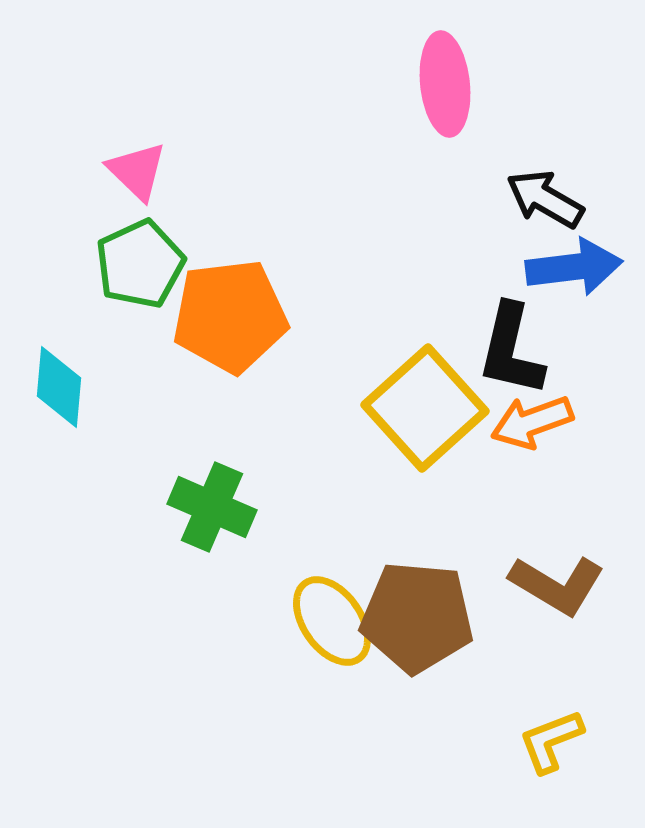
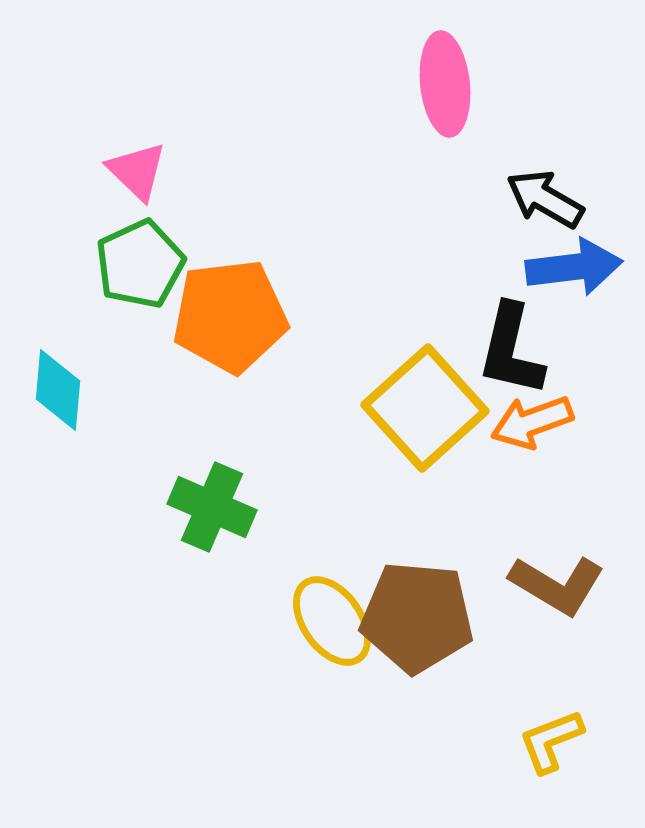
cyan diamond: moved 1 px left, 3 px down
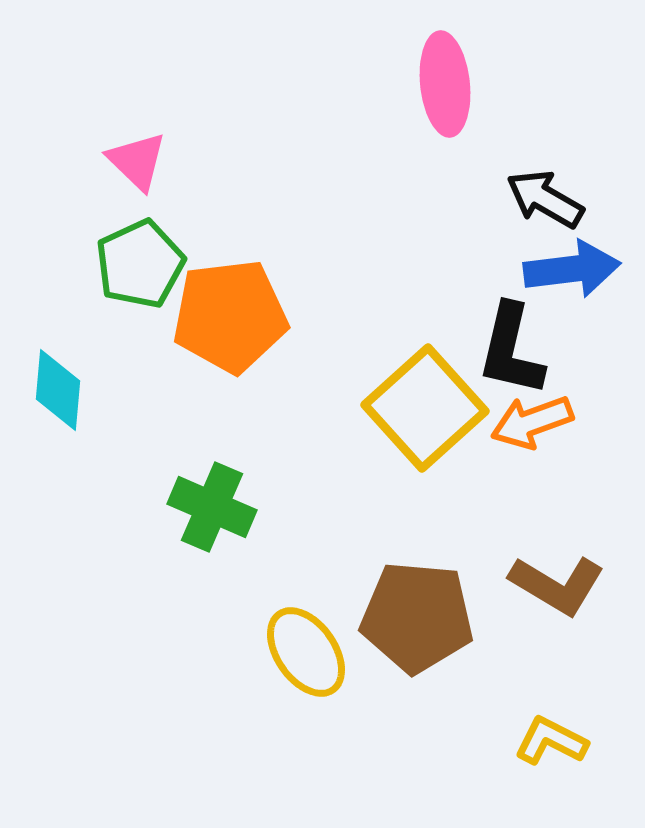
pink triangle: moved 10 px up
blue arrow: moved 2 px left, 2 px down
yellow ellipse: moved 26 px left, 31 px down
yellow L-shape: rotated 48 degrees clockwise
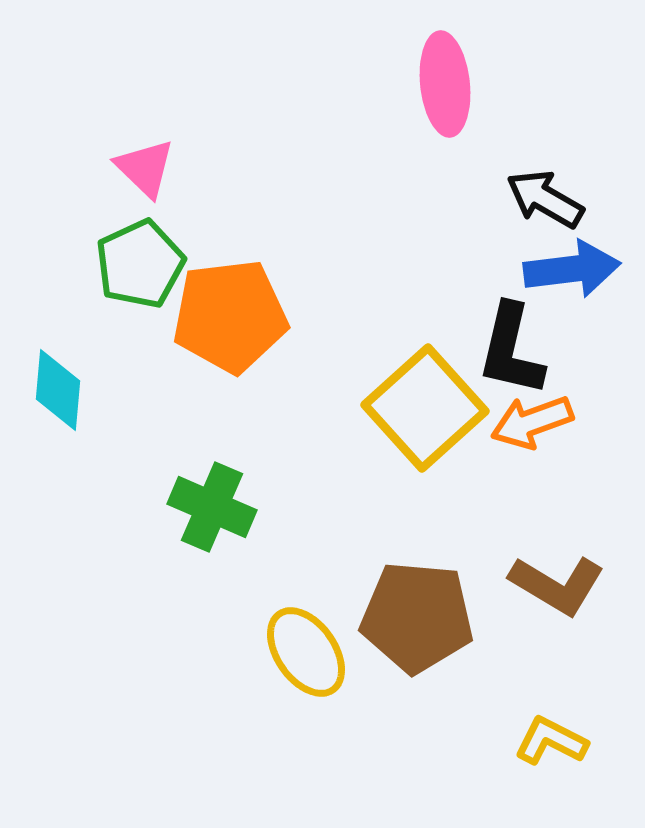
pink triangle: moved 8 px right, 7 px down
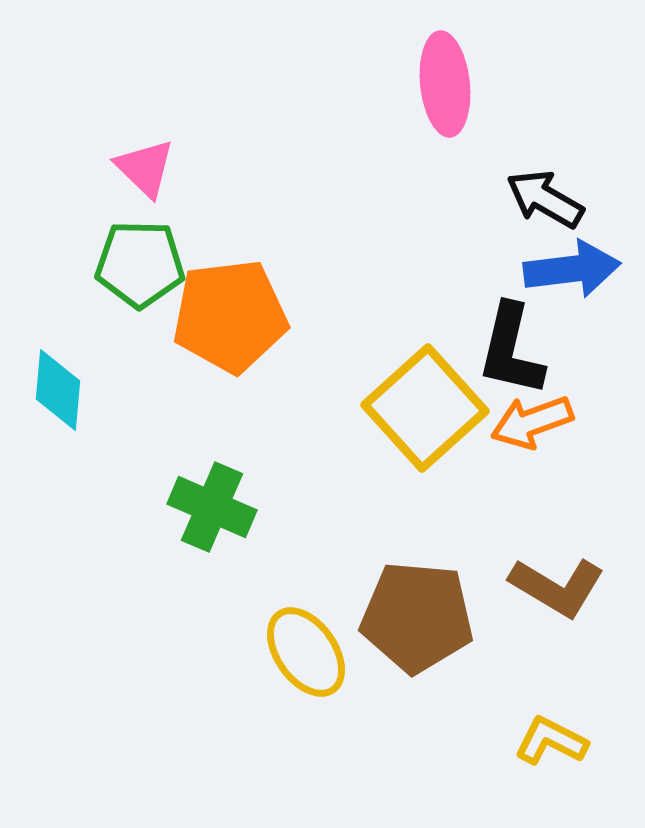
green pentagon: rotated 26 degrees clockwise
brown L-shape: moved 2 px down
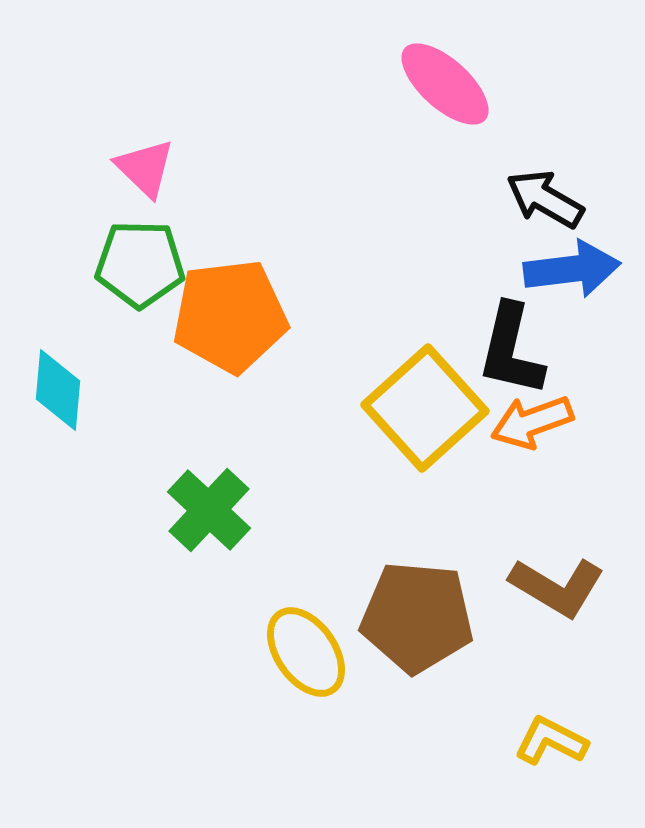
pink ellipse: rotated 42 degrees counterclockwise
green cross: moved 3 px left, 3 px down; rotated 20 degrees clockwise
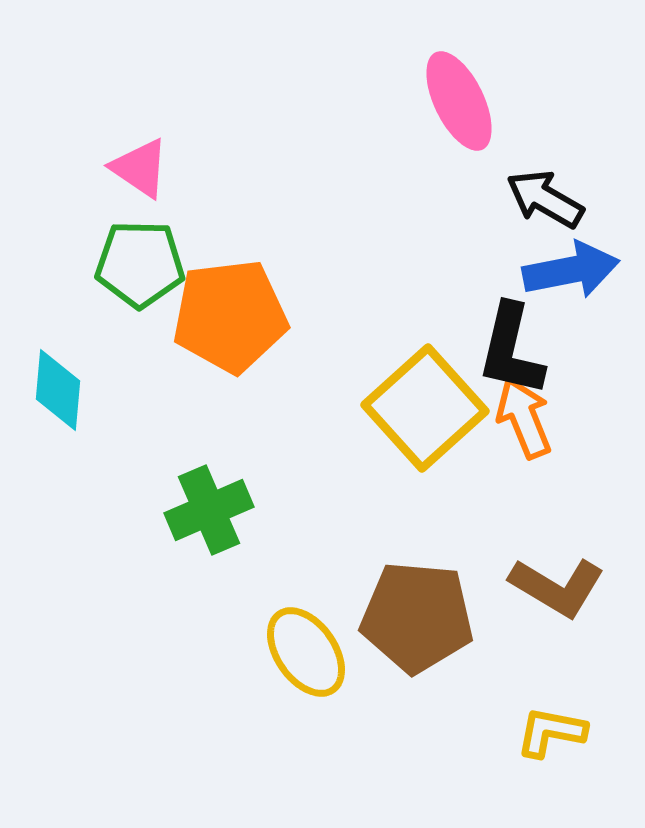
pink ellipse: moved 14 px right, 17 px down; rotated 22 degrees clockwise
pink triangle: moved 5 px left; rotated 10 degrees counterclockwise
blue arrow: moved 1 px left, 1 px down; rotated 4 degrees counterclockwise
orange arrow: moved 8 px left, 4 px up; rotated 88 degrees clockwise
green cross: rotated 24 degrees clockwise
yellow L-shape: moved 9 px up; rotated 16 degrees counterclockwise
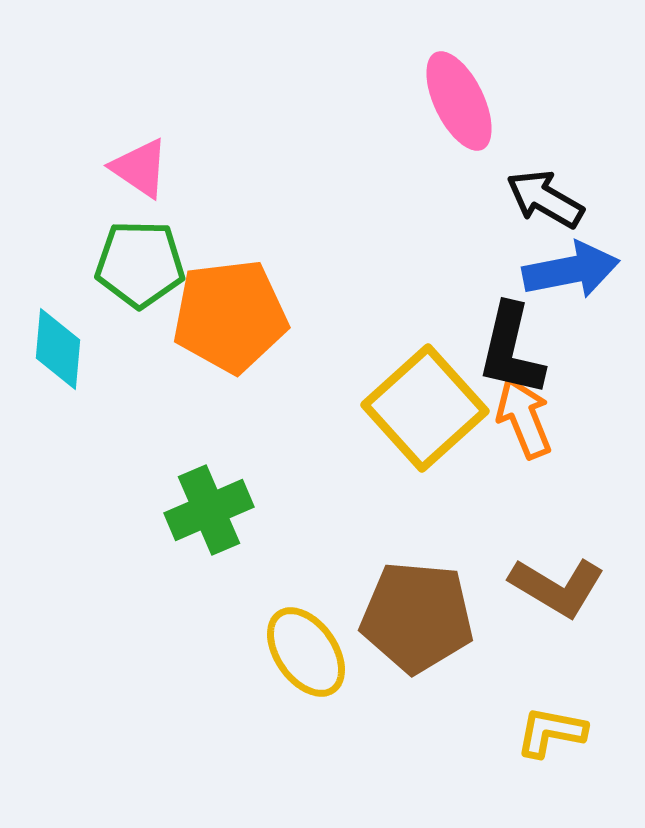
cyan diamond: moved 41 px up
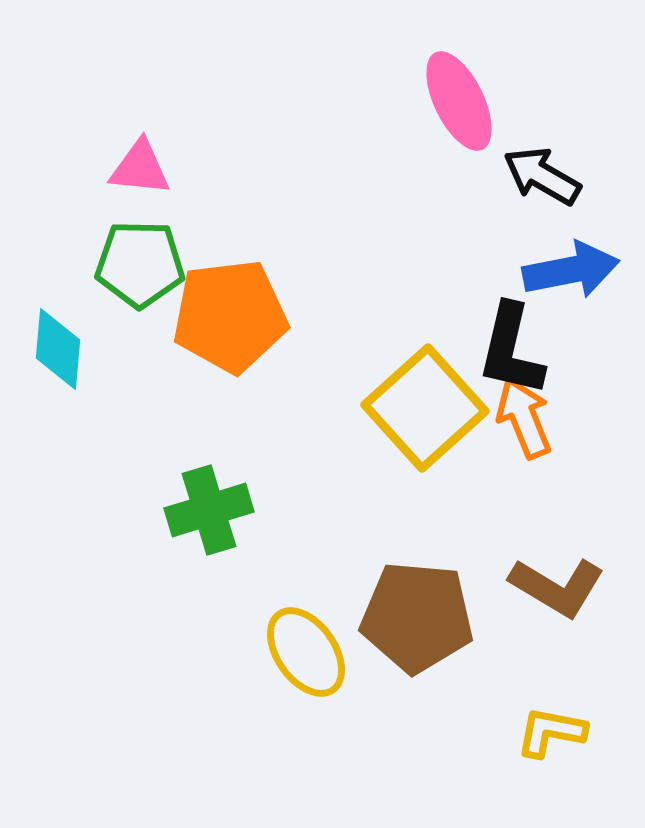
pink triangle: rotated 28 degrees counterclockwise
black arrow: moved 3 px left, 23 px up
green cross: rotated 6 degrees clockwise
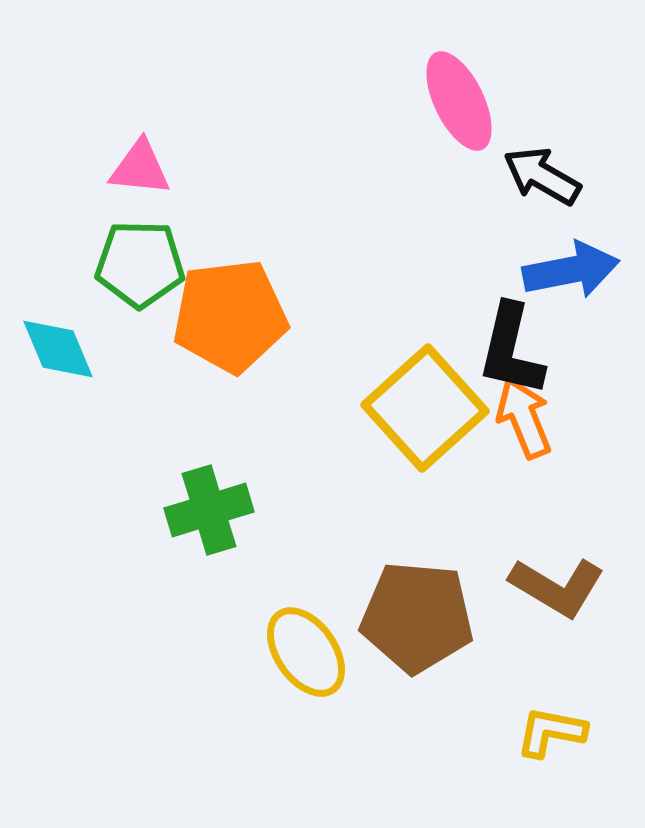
cyan diamond: rotated 28 degrees counterclockwise
